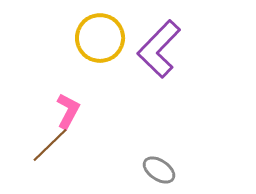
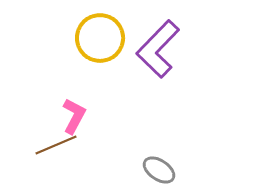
purple L-shape: moved 1 px left
pink L-shape: moved 6 px right, 5 px down
brown line: moved 6 px right; rotated 21 degrees clockwise
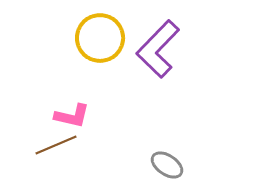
pink L-shape: moved 2 px left; rotated 75 degrees clockwise
gray ellipse: moved 8 px right, 5 px up
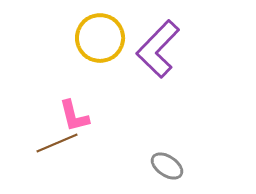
pink L-shape: moved 2 px right; rotated 63 degrees clockwise
brown line: moved 1 px right, 2 px up
gray ellipse: moved 1 px down
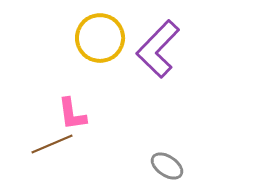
pink L-shape: moved 2 px left, 2 px up; rotated 6 degrees clockwise
brown line: moved 5 px left, 1 px down
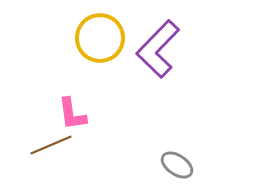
brown line: moved 1 px left, 1 px down
gray ellipse: moved 10 px right, 1 px up
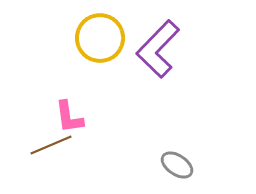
pink L-shape: moved 3 px left, 3 px down
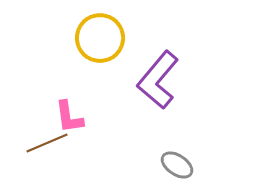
purple L-shape: moved 31 px down; rotated 4 degrees counterclockwise
brown line: moved 4 px left, 2 px up
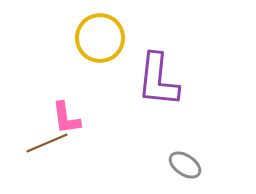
purple L-shape: rotated 34 degrees counterclockwise
pink L-shape: moved 3 px left, 1 px down
gray ellipse: moved 8 px right
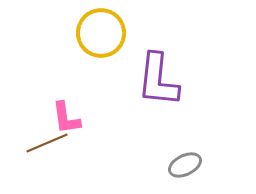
yellow circle: moved 1 px right, 5 px up
gray ellipse: rotated 60 degrees counterclockwise
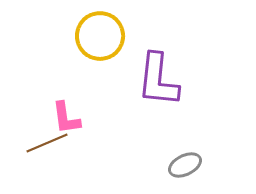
yellow circle: moved 1 px left, 3 px down
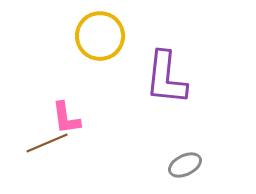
purple L-shape: moved 8 px right, 2 px up
